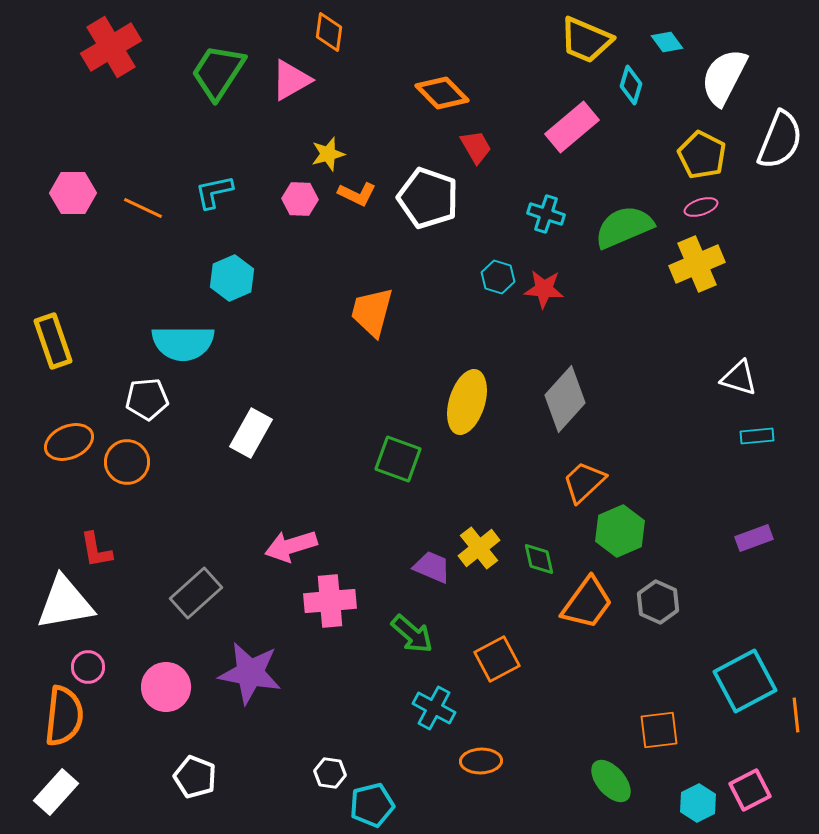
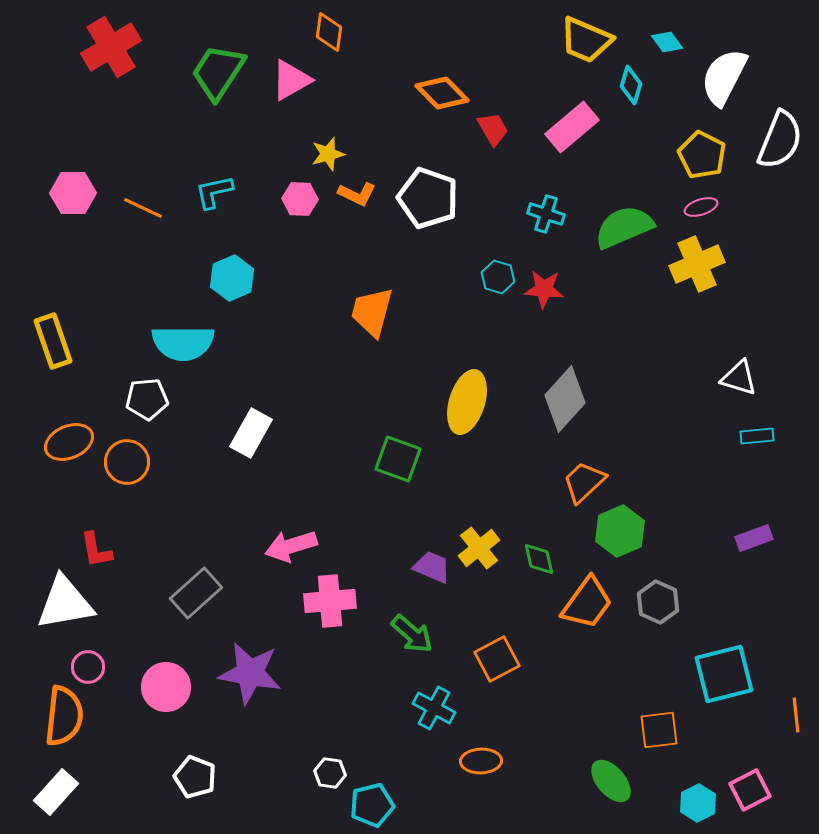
red trapezoid at (476, 147): moved 17 px right, 18 px up
cyan square at (745, 681): moved 21 px left, 7 px up; rotated 14 degrees clockwise
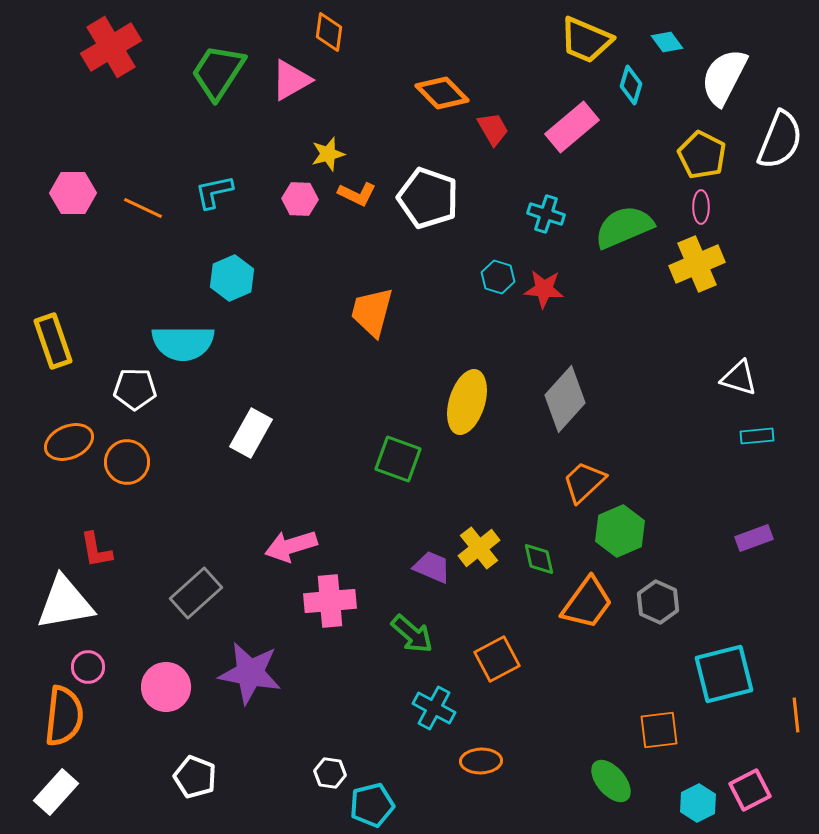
pink ellipse at (701, 207): rotated 72 degrees counterclockwise
white pentagon at (147, 399): moved 12 px left, 10 px up; rotated 6 degrees clockwise
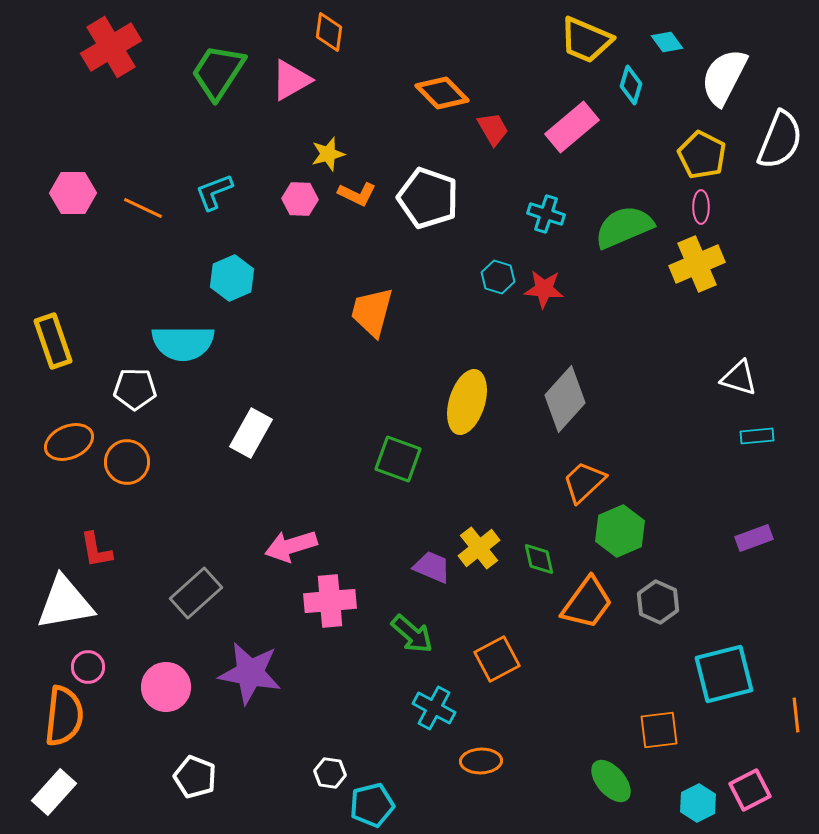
cyan L-shape at (214, 192): rotated 9 degrees counterclockwise
white rectangle at (56, 792): moved 2 px left
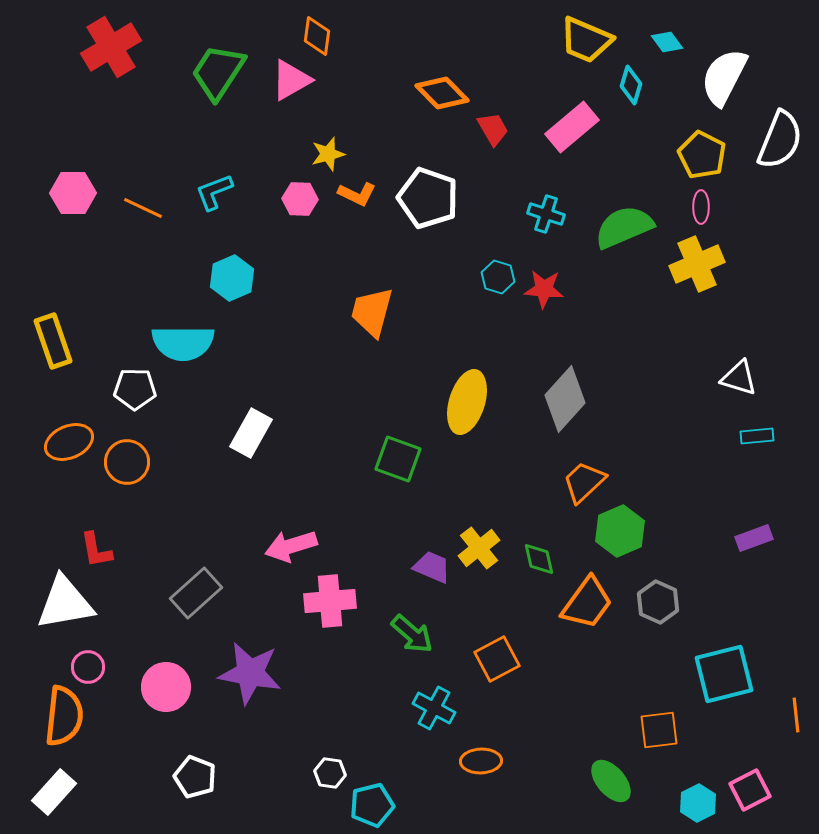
orange diamond at (329, 32): moved 12 px left, 4 px down
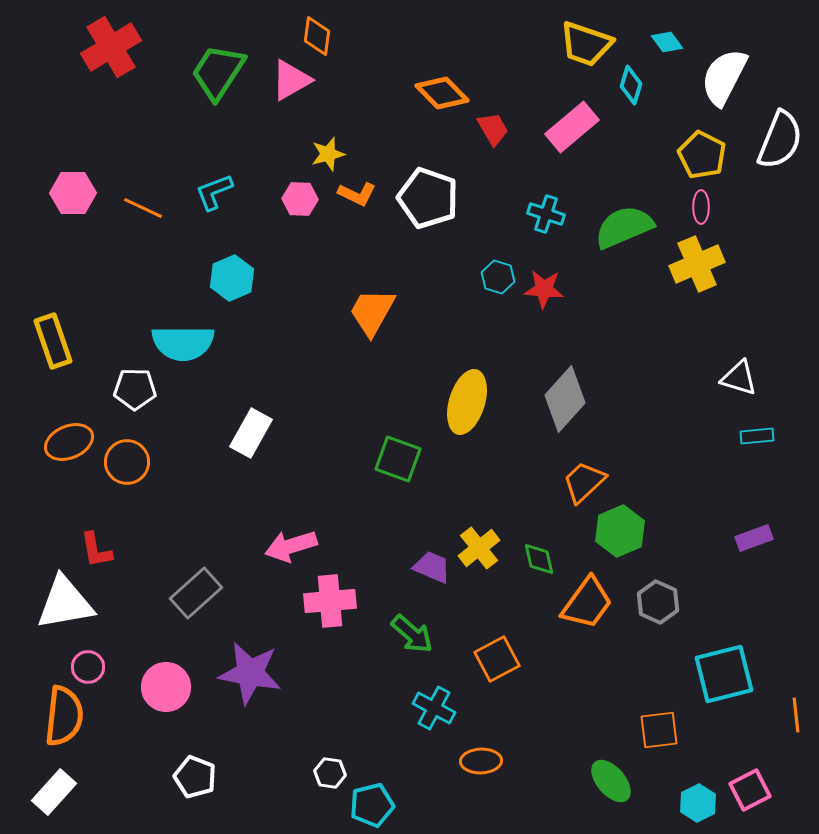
yellow trapezoid at (586, 40): moved 4 px down; rotated 4 degrees counterclockwise
orange trapezoid at (372, 312): rotated 14 degrees clockwise
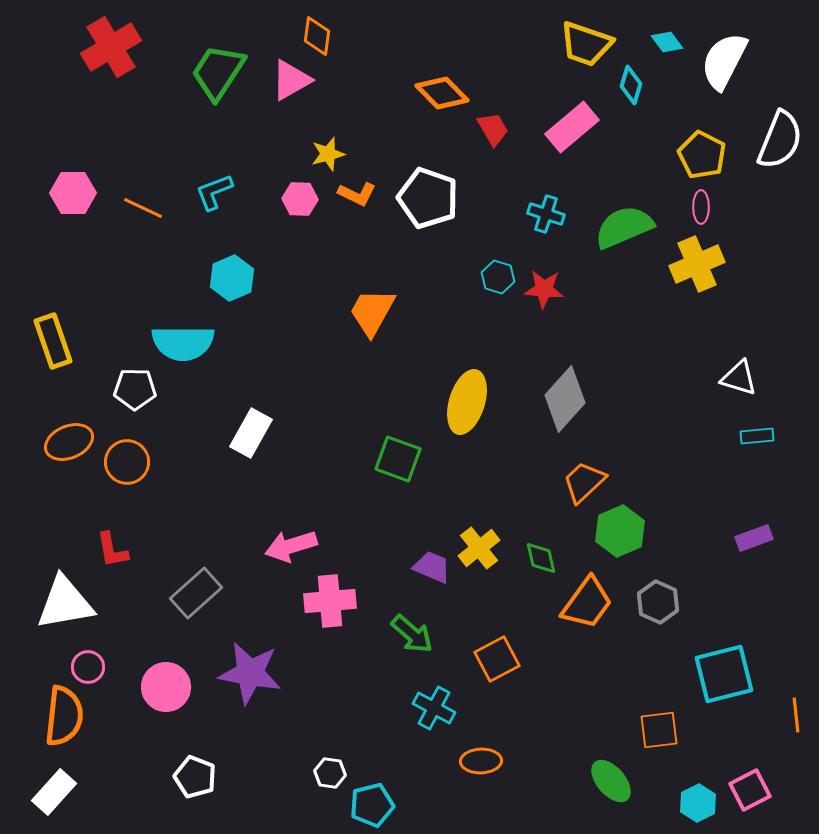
white semicircle at (724, 77): moved 16 px up
red L-shape at (96, 550): moved 16 px right
green diamond at (539, 559): moved 2 px right, 1 px up
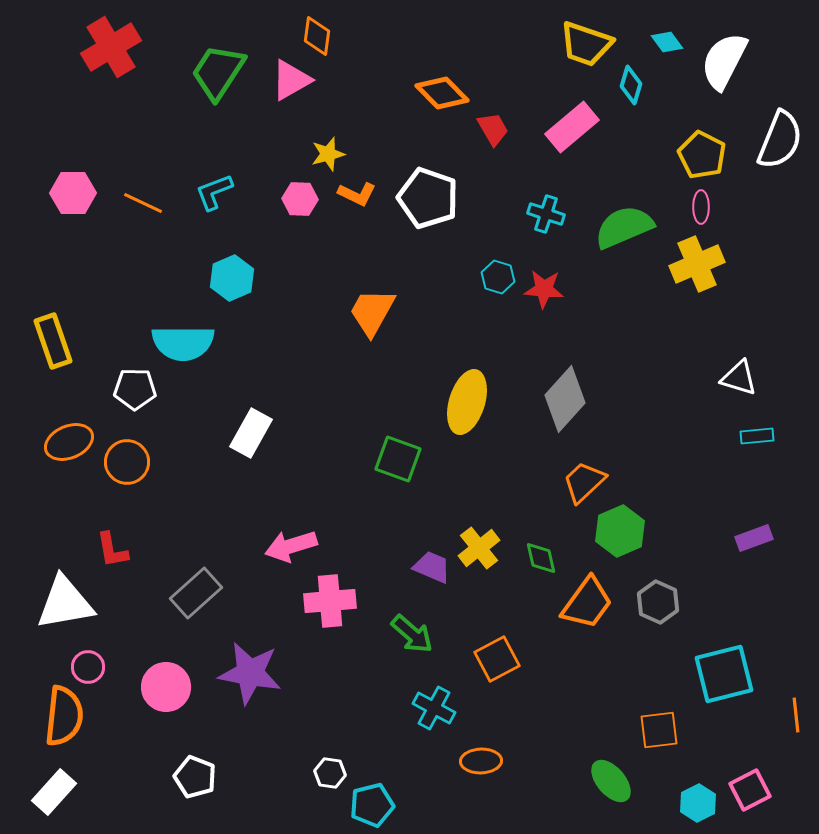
orange line at (143, 208): moved 5 px up
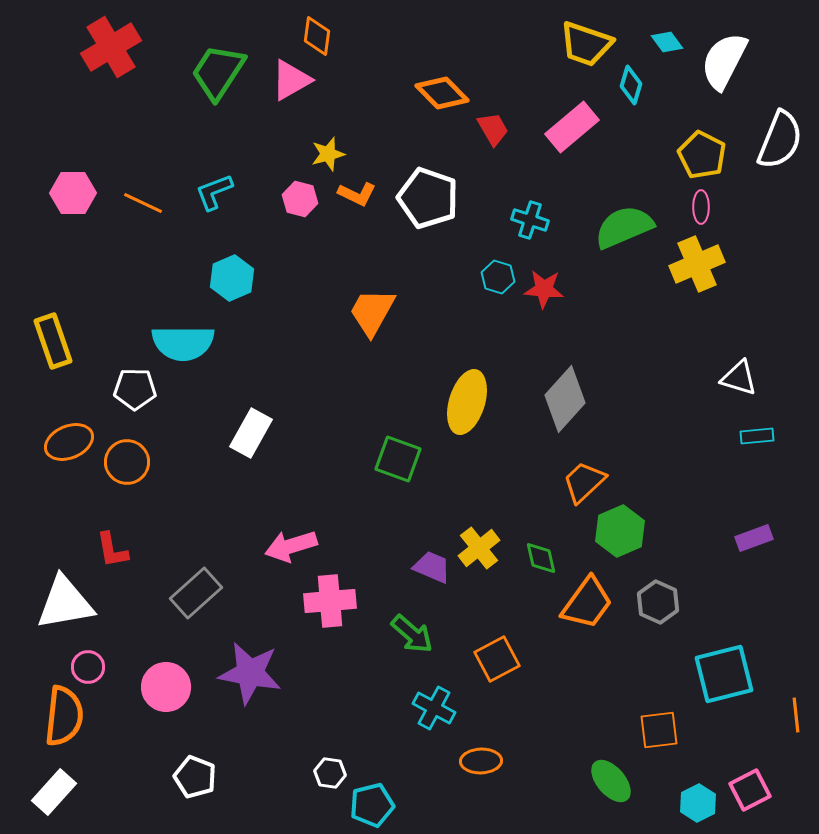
pink hexagon at (300, 199): rotated 12 degrees clockwise
cyan cross at (546, 214): moved 16 px left, 6 px down
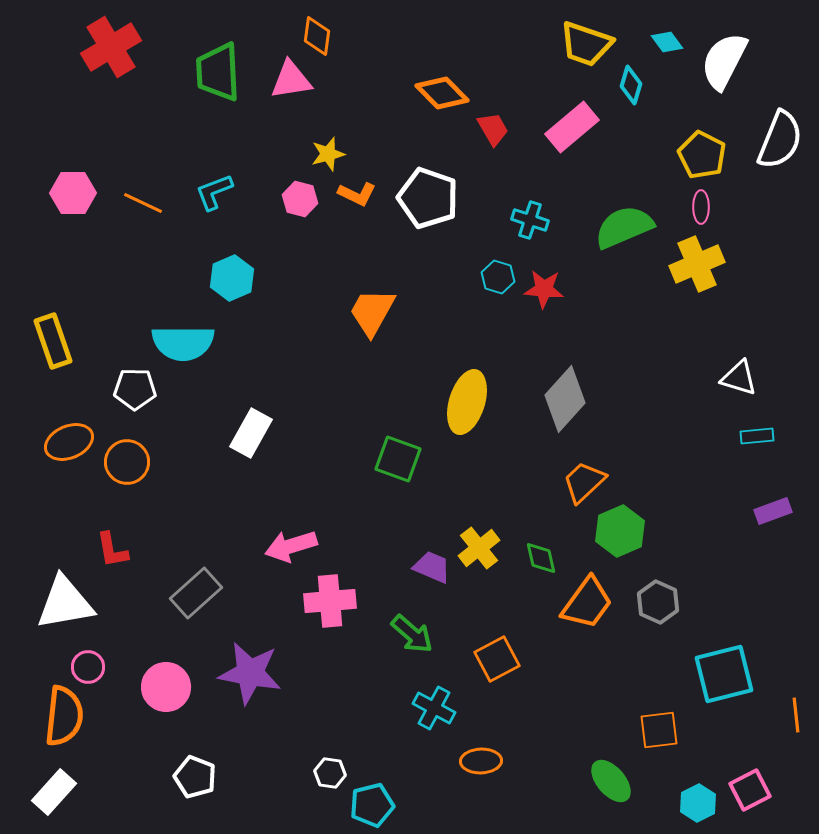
green trapezoid at (218, 72): rotated 36 degrees counterclockwise
pink triangle at (291, 80): rotated 21 degrees clockwise
purple rectangle at (754, 538): moved 19 px right, 27 px up
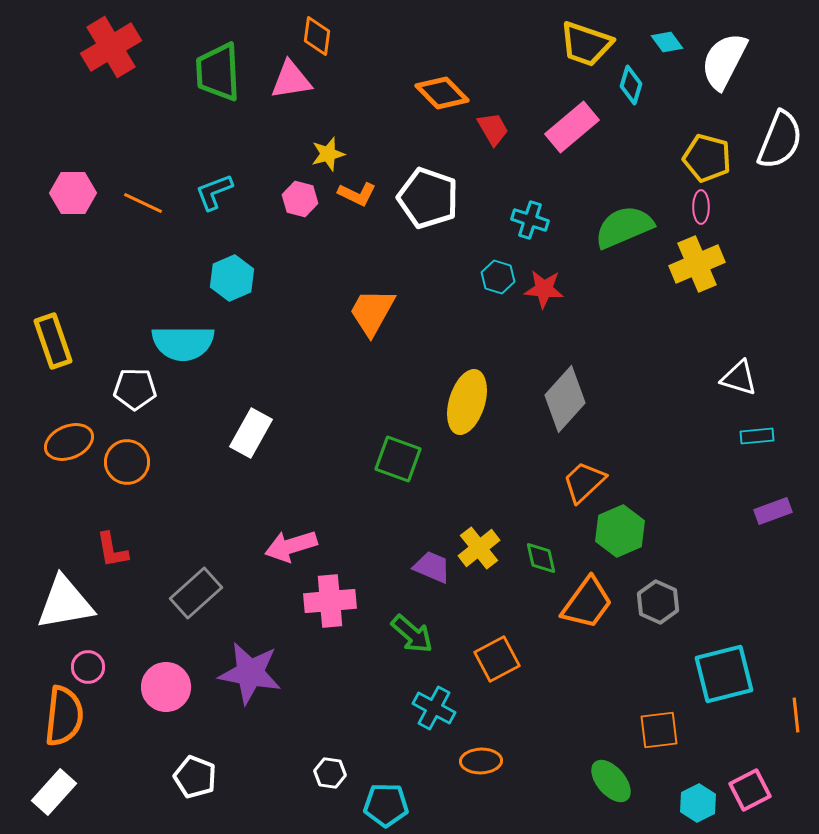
yellow pentagon at (702, 155): moved 5 px right, 3 px down; rotated 12 degrees counterclockwise
cyan pentagon at (372, 805): moved 14 px right; rotated 15 degrees clockwise
